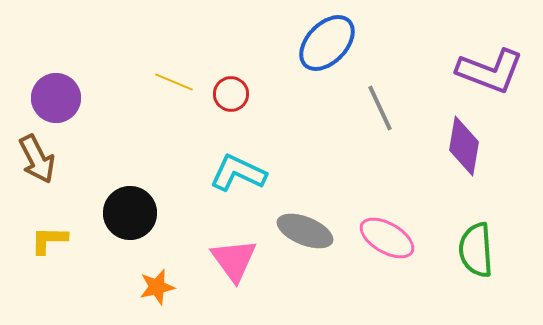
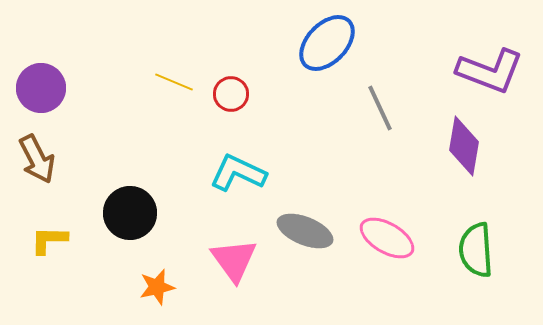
purple circle: moved 15 px left, 10 px up
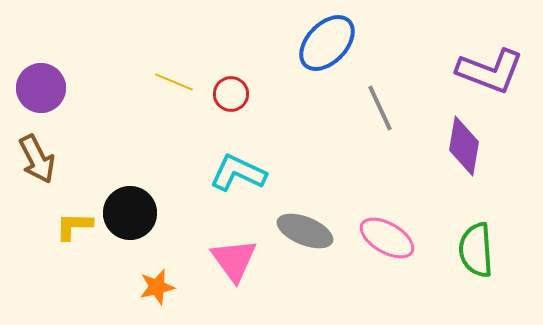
yellow L-shape: moved 25 px right, 14 px up
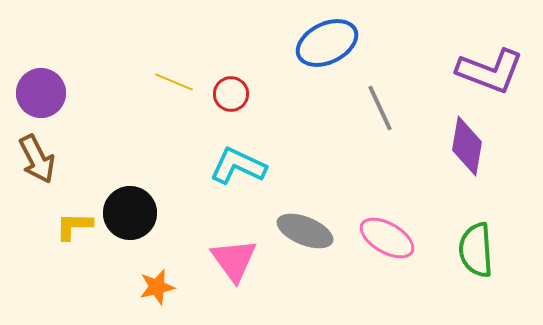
blue ellipse: rotated 20 degrees clockwise
purple circle: moved 5 px down
purple diamond: moved 3 px right
cyan L-shape: moved 7 px up
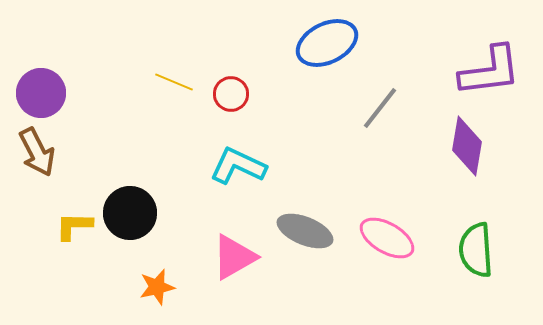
purple L-shape: rotated 28 degrees counterclockwise
gray line: rotated 63 degrees clockwise
brown arrow: moved 7 px up
pink triangle: moved 3 px up; rotated 36 degrees clockwise
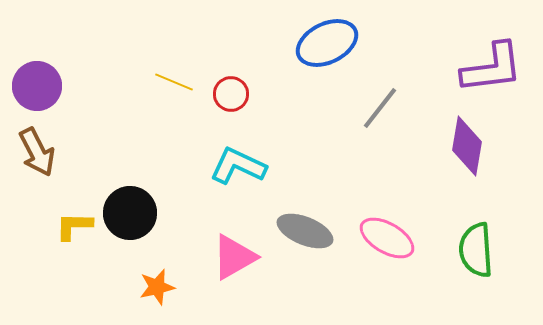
purple L-shape: moved 2 px right, 3 px up
purple circle: moved 4 px left, 7 px up
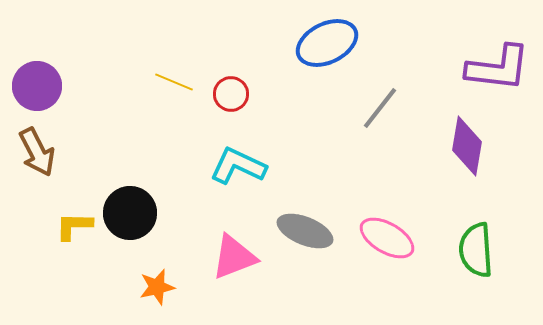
purple L-shape: moved 6 px right; rotated 14 degrees clockwise
pink triangle: rotated 9 degrees clockwise
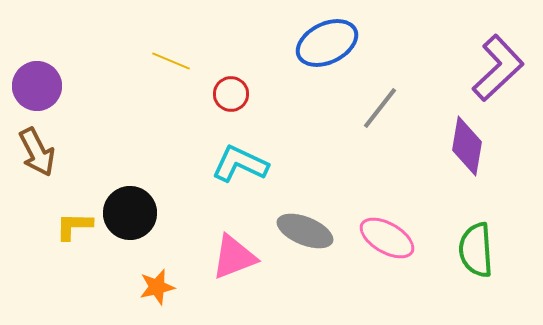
purple L-shape: rotated 50 degrees counterclockwise
yellow line: moved 3 px left, 21 px up
cyan L-shape: moved 2 px right, 2 px up
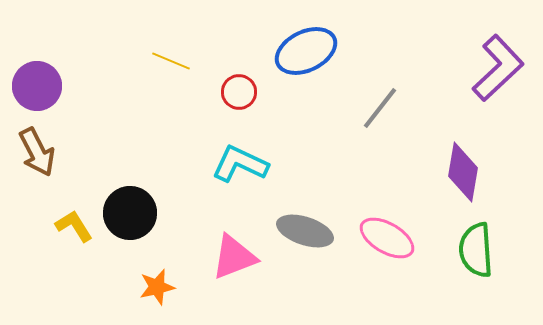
blue ellipse: moved 21 px left, 8 px down
red circle: moved 8 px right, 2 px up
purple diamond: moved 4 px left, 26 px down
yellow L-shape: rotated 57 degrees clockwise
gray ellipse: rotated 4 degrees counterclockwise
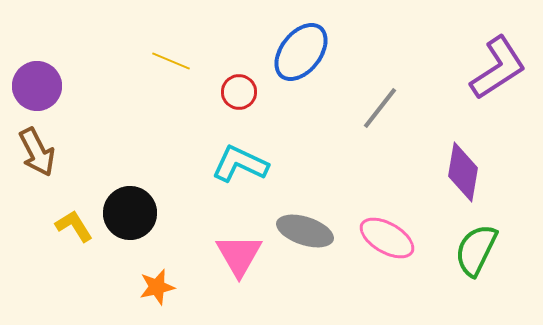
blue ellipse: moved 5 px left, 1 px down; rotated 26 degrees counterclockwise
purple L-shape: rotated 10 degrees clockwise
green semicircle: rotated 30 degrees clockwise
pink triangle: moved 5 px right, 2 px up; rotated 39 degrees counterclockwise
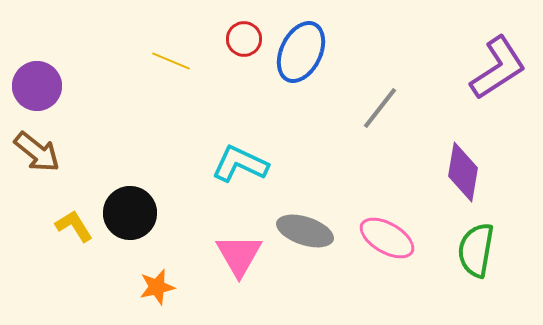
blue ellipse: rotated 12 degrees counterclockwise
red circle: moved 5 px right, 53 px up
brown arrow: rotated 24 degrees counterclockwise
green semicircle: rotated 16 degrees counterclockwise
